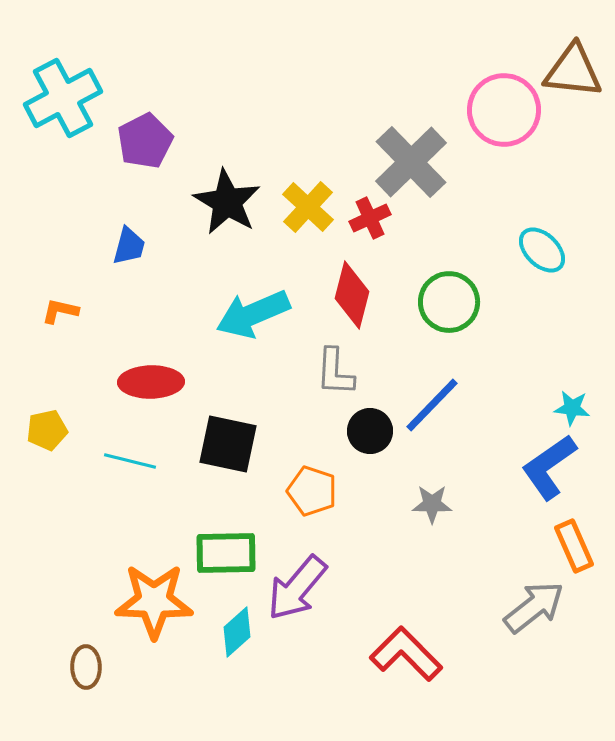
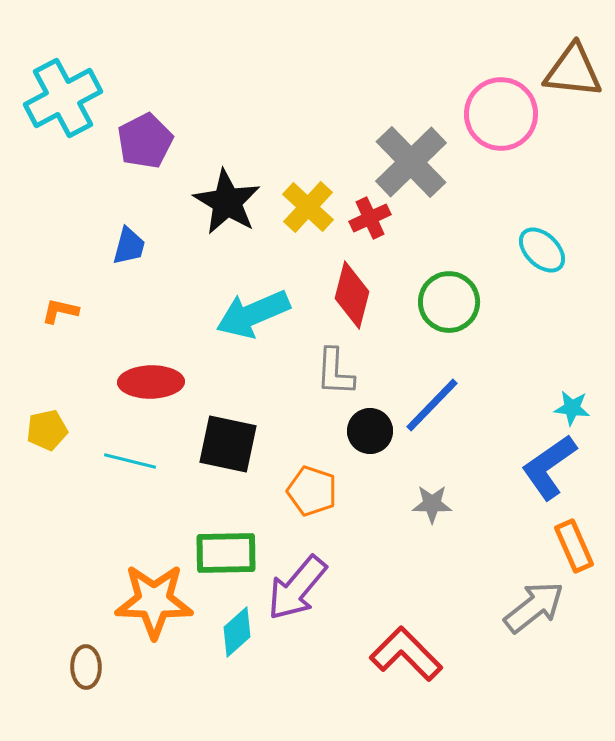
pink circle: moved 3 px left, 4 px down
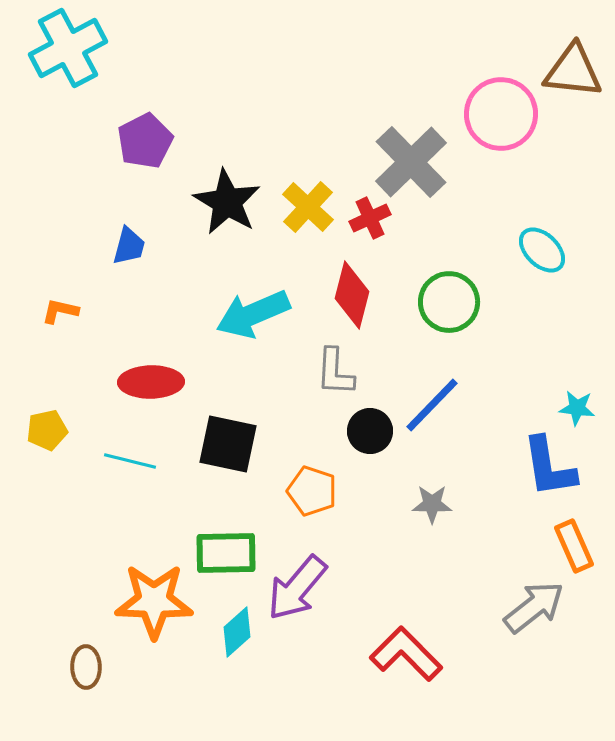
cyan cross: moved 5 px right, 50 px up
cyan star: moved 5 px right
blue L-shape: rotated 64 degrees counterclockwise
